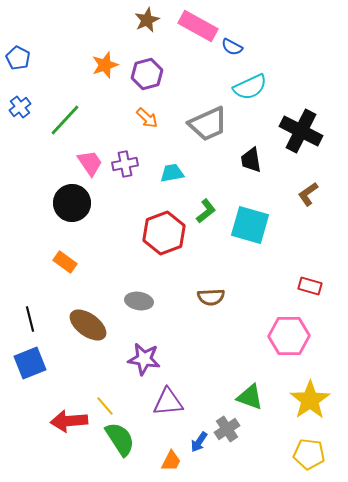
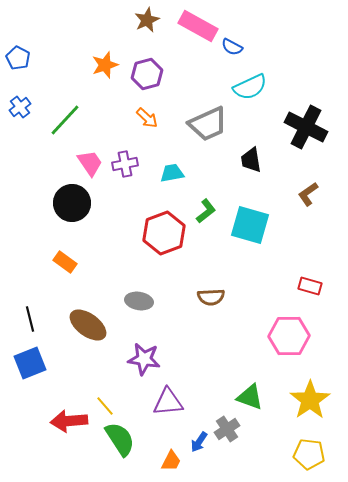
black cross: moved 5 px right, 4 px up
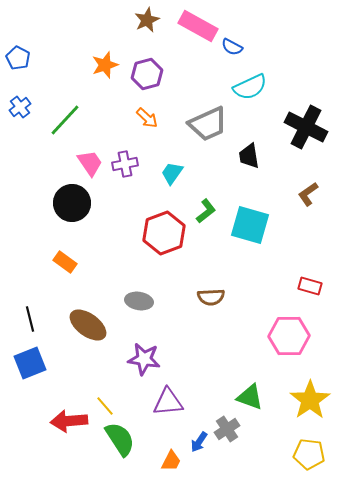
black trapezoid: moved 2 px left, 4 px up
cyan trapezoid: rotated 45 degrees counterclockwise
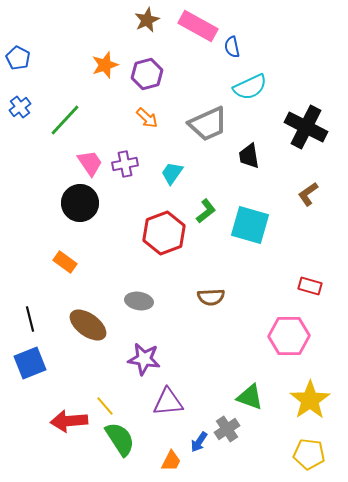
blue semicircle: rotated 50 degrees clockwise
black circle: moved 8 px right
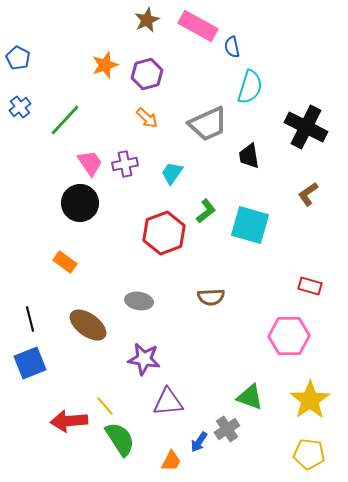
cyan semicircle: rotated 48 degrees counterclockwise
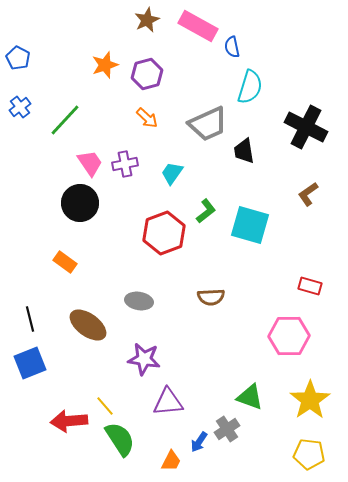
black trapezoid: moved 5 px left, 5 px up
